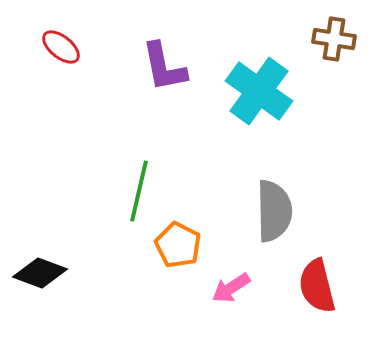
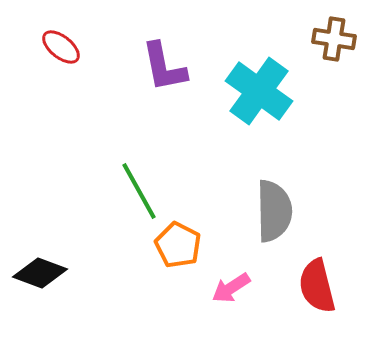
green line: rotated 42 degrees counterclockwise
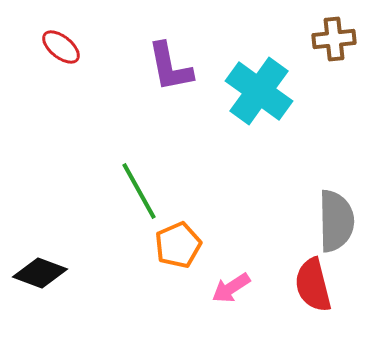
brown cross: rotated 15 degrees counterclockwise
purple L-shape: moved 6 px right
gray semicircle: moved 62 px right, 10 px down
orange pentagon: rotated 21 degrees clockwise
red semicircle: moved 4 px left, 1 px up
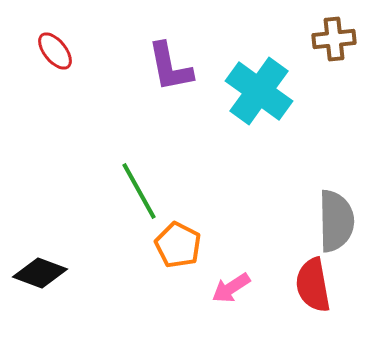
red ellipse: moved 6 px left, 4 px down; rotated 12 degrees clockwise
orange pentagon: rotated 21 degrees counterclockwise
red semicircle: rotated 4 degrees clockwise
